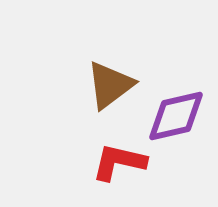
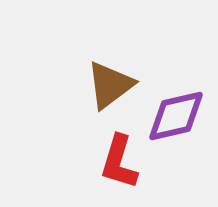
red L-shape: rotated 86 degrees counterclockwise
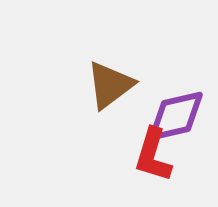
red L-shape: moved 34 px right, 7 px up
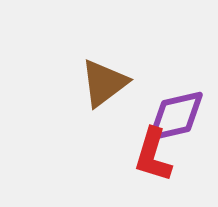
brown triangle: moved 6 px left, 2 px up
